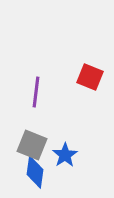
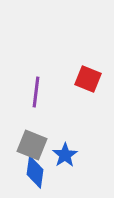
red square: moved 2 px left, 2 px down
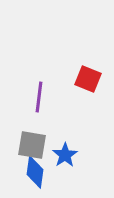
purple line: moved 3 px right, 5 px down
gray square: rotated 12 degrees counterclockwise
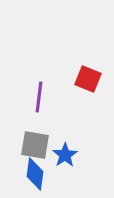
gray square: moved 3 px right
blue diamond: moved 2 px down
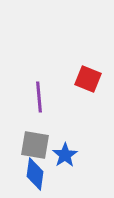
purple line: rotated 12 degrees counterclockwise
